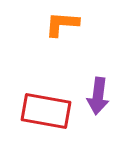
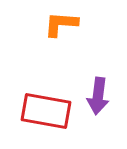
orange L-shape: moved 1 px left
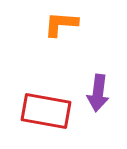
purple arrow: moved 3 px up
